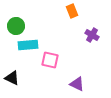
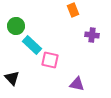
orange rectangle: moved 1 px right, 1 px up
purple cross: rotated 24 degrees counterclockwise
cyan rectangle: moved 4 px right; rotated 48 degrees clockwise
black triangle: rotated 21 degrees clockwise
purple triangle: rotated 14 degrees counterclockwise
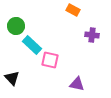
orange rectangle: rotated 40 degrees counterclockwise
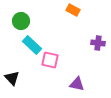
green circle: moved 5 px right, 5 px up
purple cross: moved 6 px right, 8 px down
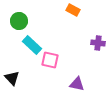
green circle: moved 2 px left
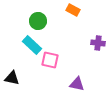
green circle: moved 19 px right
black triangle: rotated 35 degrees counterclockwise
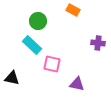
pink square: moved 2 px right, 4 px down
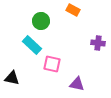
green circle: moved 3 px right
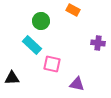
black triangle: rotated 14 degrees counterclockwise
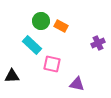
orange rectangle: moved 12 px left, 16 px down
purple cross: rotated 32 degrees counterclockwise
black triangle: moved 2 px up
